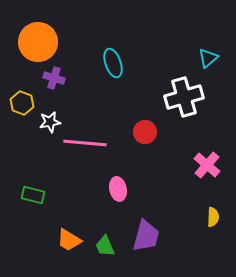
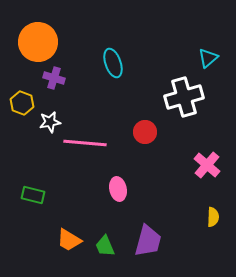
purple trapezoid: moved 2 px right, 5 px down
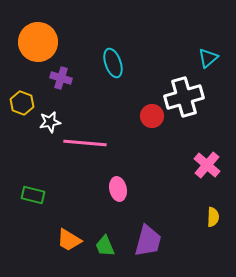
purple cross: moved 7 px right
red circle: moved 7 px right, 16 px up
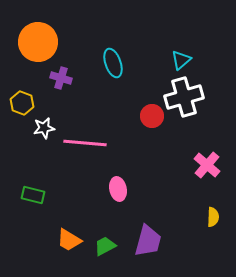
cyan triangle: moved 27 px left, 2 px down
white star: moved 6 px left, 6 px down
green trapezoid: rotated 85 degrees clockwise
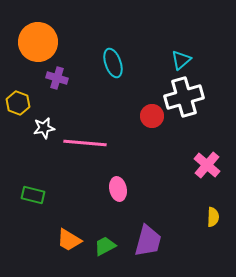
purple cross: moved 4 px left
yellow hexagon: moved 4 px left
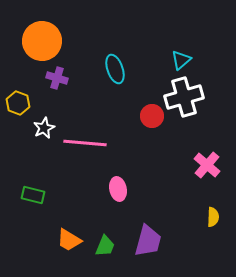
orange circle: moved 4 px right, 1 px up
cyan ellipse: moved 2 px right, 6 px down
white star: rotated 15 degrees counterclockwise
green trapezoid: rotated 140 degrees clockwise
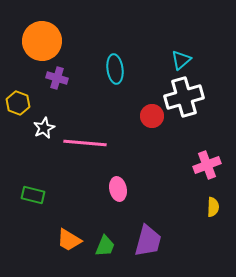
cyan ellipse: rotated 12 degrees clockwise
pink cross: rotated 28 degrees clockwise
yellow semicircle: moved 10 px up
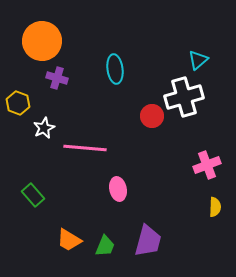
cyan triangle: moved 17 px right
pink line: moved 5 px down
green rectangle: rotated 35 degrees clockwise
yellow semicircle: moved 2 px right
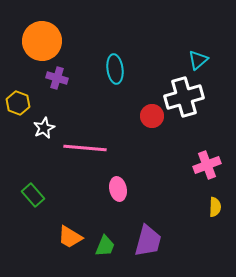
orange trapezoid: moved 1 px right, 3 px up
